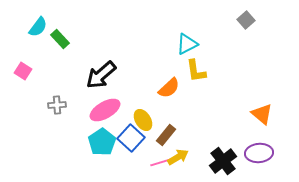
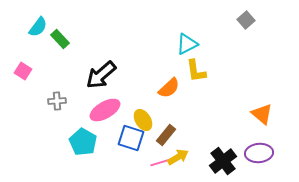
gray cross: moved 4 px up
blue square: rotated 24 degrees counterclockwise
cyan pentagon: moved 19 px left; rotated 8 degrees counterclockwise
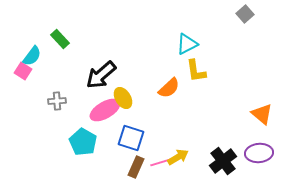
gray square: moved 1 px left, 6 px up
cyan semicircle: moved 6 px left, 29 px down
yellow ellipse: moved 20 px left, 22 px up
brown rectangle: moved 30 px left, 32 px down; rotated 15 degrees counterclockwise
